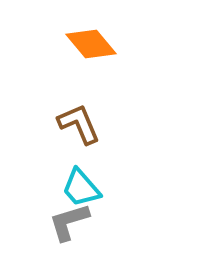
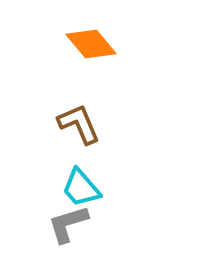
gray L-shape: moved 1 px left, 2 px down
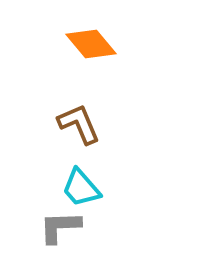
gray L-shape: moved 8 px left, 3 px down; rotated 15 degrees clockwise
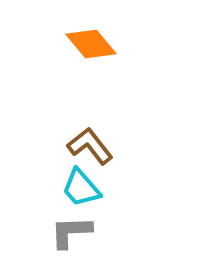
brown L-shape: moved 11 px right, 22 px down; rotated 15 degrees counterclockwise
gray L-shape: moved 11 px right, 5 px down
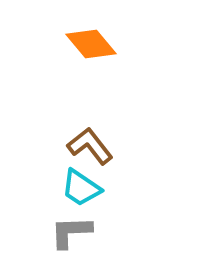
cyan trapezoid: rotated 15 degrees counterclockwise
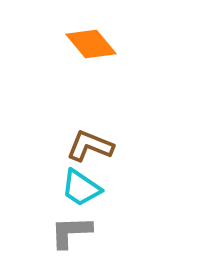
brown L-shape: rotated 30 degrees counterclockwise
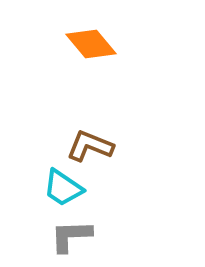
cyan trapezoid: moved 18 px left
gray L-shape: moved 4 px down
